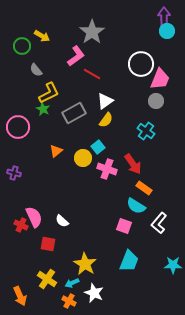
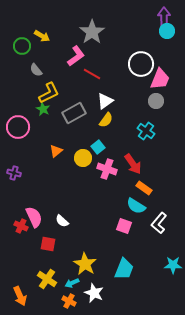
red cross: moved 1 px down
cyan trapezoid: moved 5 px left, 8 px down
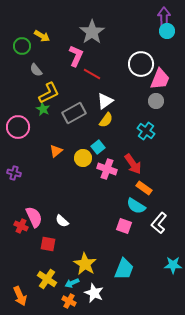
pink L-shape: rotated 30 degrees counterclockwise
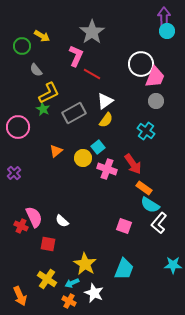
pink trapezoid: moved 5 px left, 2 px up
purple cross: rotated 32 degrees clockwise
cyan semicircle: moved 14 px right, 1 px up
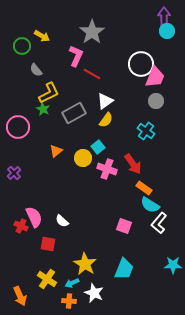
orange cross: rotated 24 degrees counterclockwise
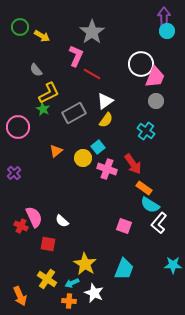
green circle: moved 2 px left, 19 px up
